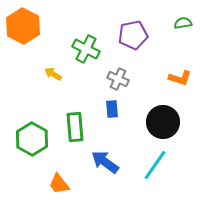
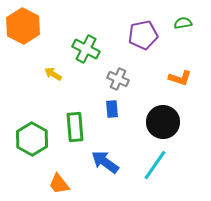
purple pentagon: moved 10 px right
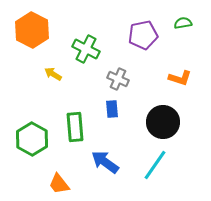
orange hexagon: moved 9 px right, 4 px down
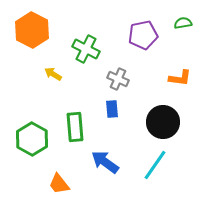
orange L-shape: rotated 10 degrees counterclockwise
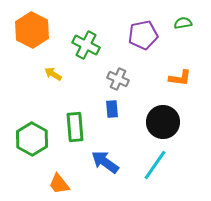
green cross: moved 4 px up
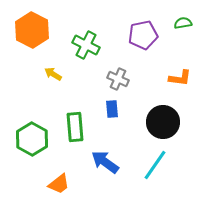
orange trapezoid: rotated 90 degrees counterclockwise
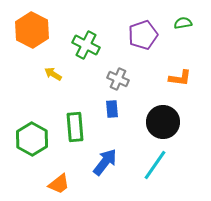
purple pentagon: rotated 8 degrees counterclockwise
blue arrow: rotated 92 degrees clockwise
